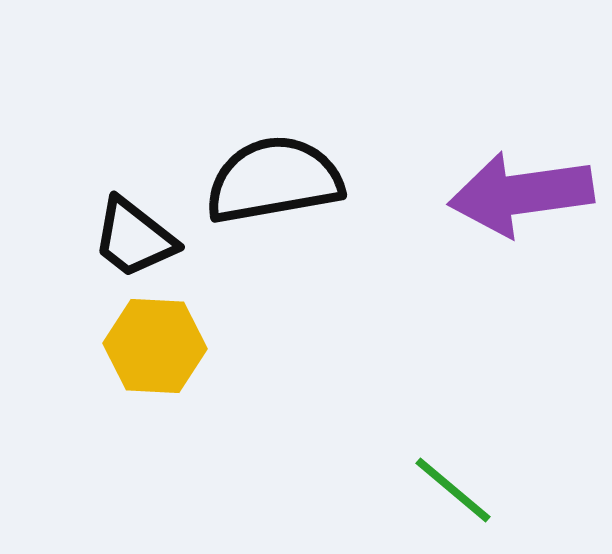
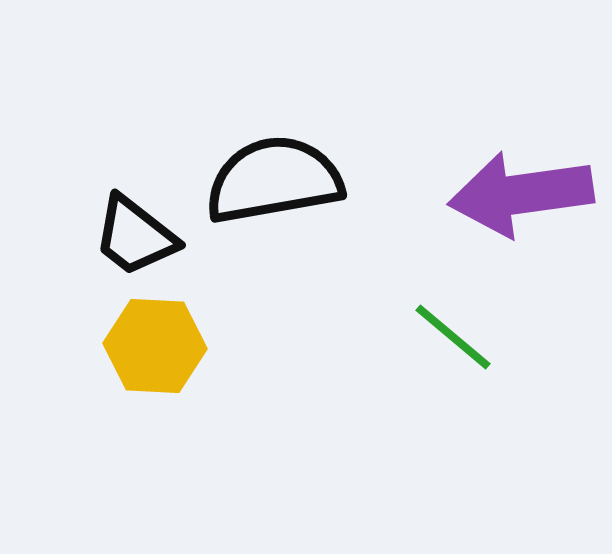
black trapezoid: moved 1 px right, 2 px up
green line: moved 153 px up
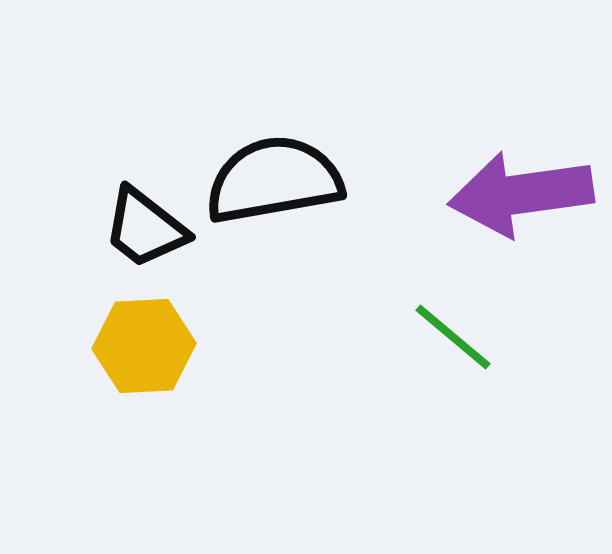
black trapezoid: moved 10 px right, 8 px up
yellow hexagon: moved 11 px left; rotated 6 degrees counterclockwise
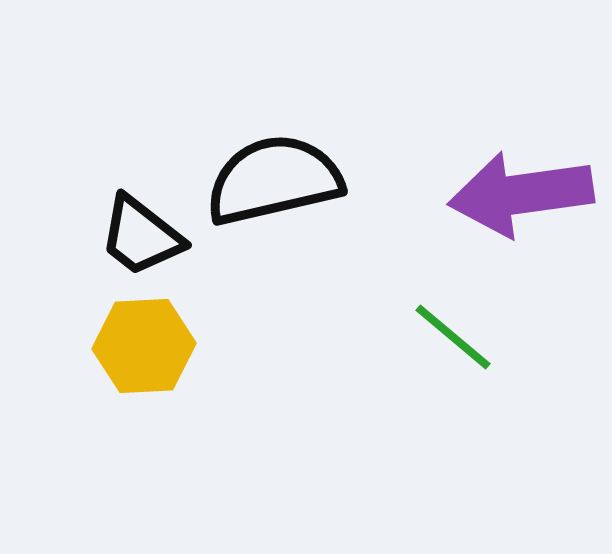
black semicircle: rotated 3 degrees counterclockwise
black trapezoid: moved 4 px left, 8 px down
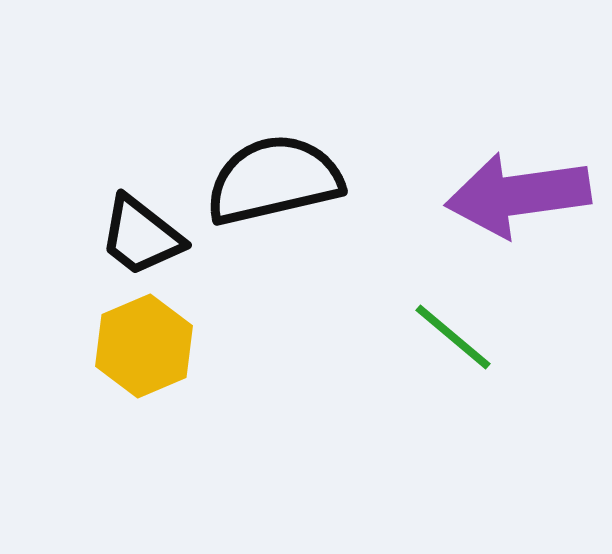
purple arrow: moved 3 px left, 1 px down
yellow hexagon: rotated 20 degrees counterclockwise
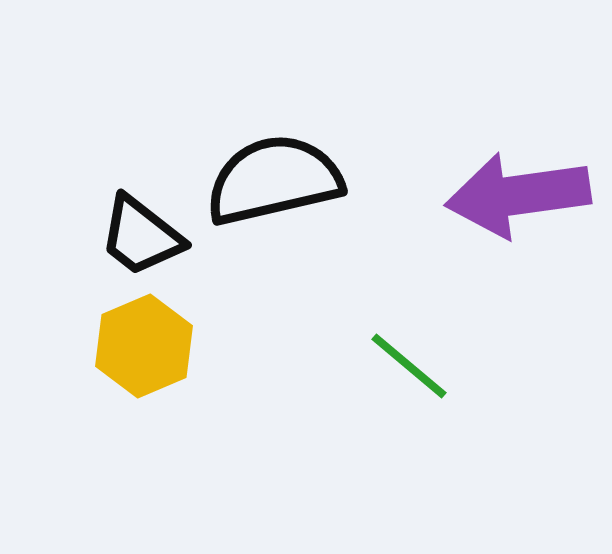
green line: moved 44 px left, 29 px down
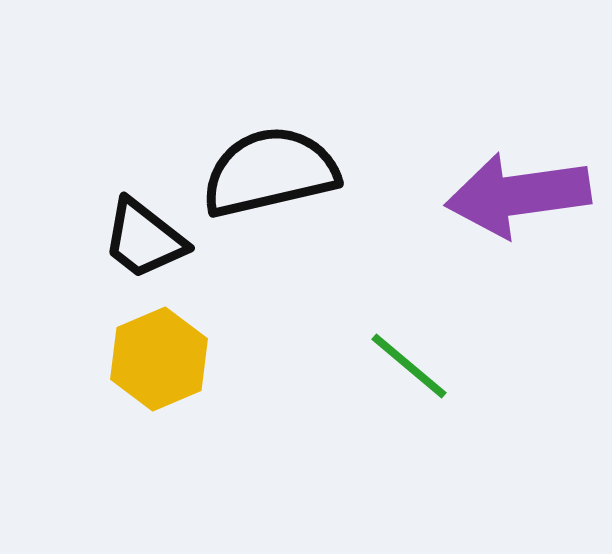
black semicircle: moved 4 px left, 8 px up
black trapezoid: moved 3 px right, 3 px down
yellow hexagon: moved 15 px right, 13 px down
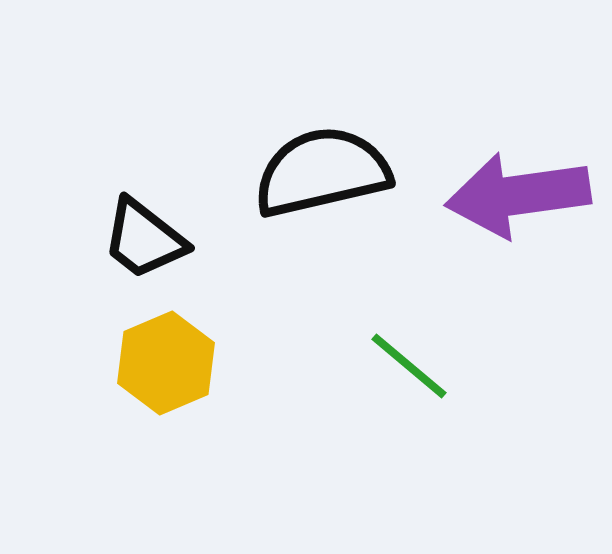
black semicircle: moved 52 px right
yellow hexagon: moved 7 px right, 4 px down
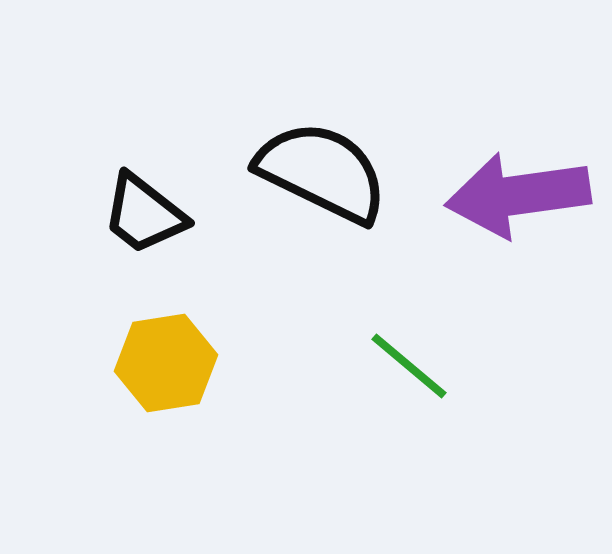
black semicircle: rotated 39 degrees clockwise
black trapezoid: moved 25 px up
yellow hexagon: rotated 14 degrees clockwise
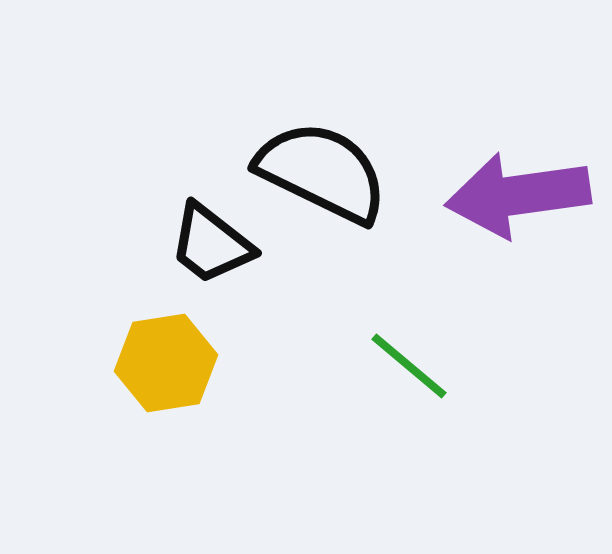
black trapezoid: moved 67 px right, 30 px down
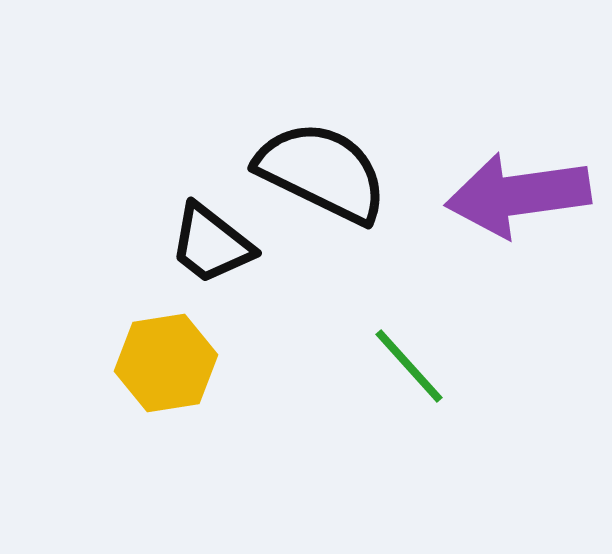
green line: rotated 8 degrees clockwise
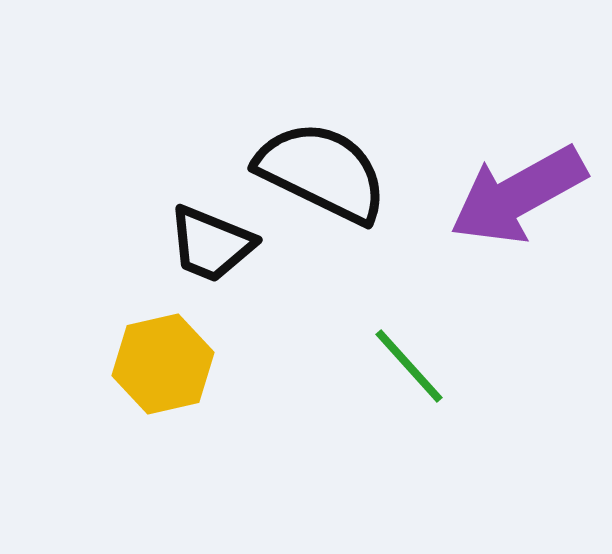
purple arrow: rotated 21 degrees counterclockwise
black trapezoid: rotated 16 degrees counterclockwise
yellow hexagon: moved 3 px left, 1 px down; rotated 4 degrees counterclockwise
